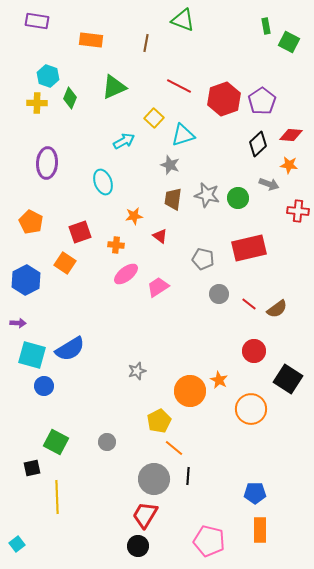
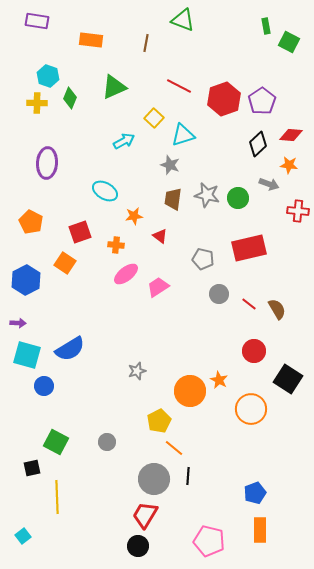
cyan ellipse at (103, 182): moved 2 px right, 9 px down; rotated 40 degrees counterclockwise
brown semicircle at (277, 309): rotated 85 degrees counterclockwise
cyan square at (32, 355): moved 5 px left
blue pentagon at (255, 493): rotated 20 degrees counterclockwise
cyan square at (17, 544): moved 6 px right, 8 px up
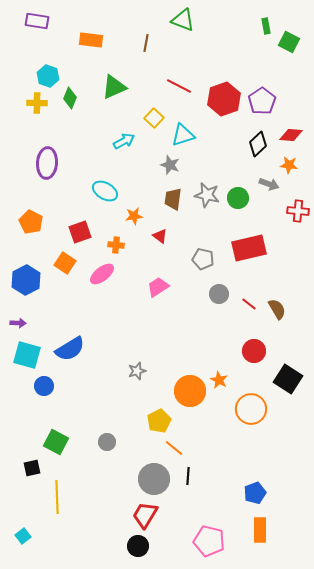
pink ellipse at (126, 274): moved 24 px left
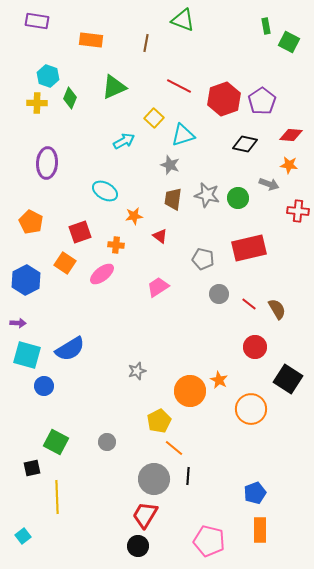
black diamond at (258, 144): moved 13 px left; rotated 55 degrees clockwise
red circle at (254, 351): moved 1 px right, 4 px up
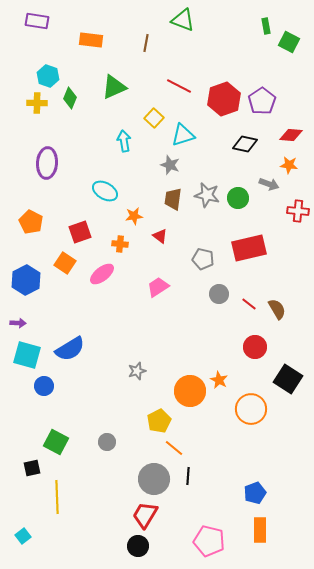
cyan arrow at (124, 141): rotated 70 degrees counterclockwise
orange cross at (116, 245): moved 4 px right, 1 px up
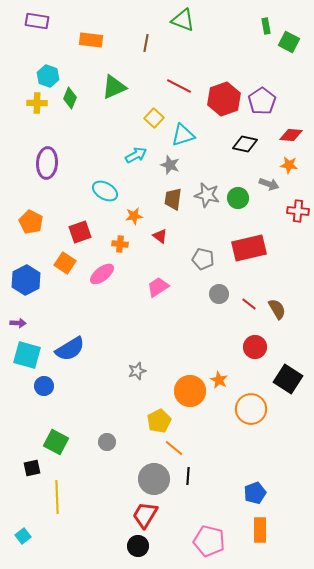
cyan arrow at (124, 141): moved 12 px right, 14 px down; rotated 70 degrees clockwise
